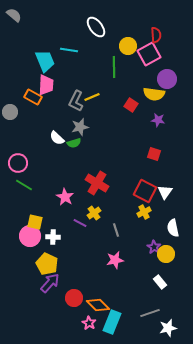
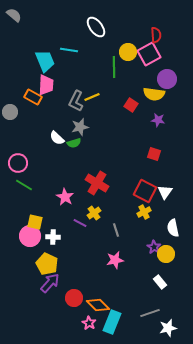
yellow circle at (128, 46): moved 6 px down
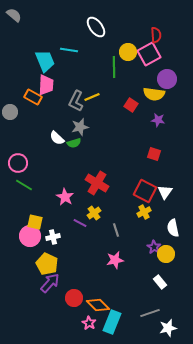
white cross at (53, 237): rotated 16 degrees counterclockwise
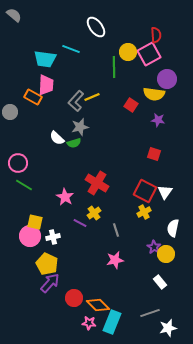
cyan line at (69, 50): moved 2 px right, 1 px up; rotated 12 degrees clockwise
cyan trapezoid at (45, 61): moved 2 px up; rotated 120 degrees clockwise
gray L-shape at (76, 101): rotated 15 degrees clockwise
white semicircle at (173, 228): rotated 24 degrees clockwise
pink star at (89, 323): rotated 24 degrees counterclockwise
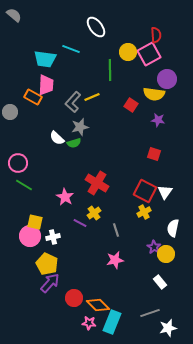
green line at (114, 67): moved 4 px left, 3 px down
gray L-shape at (76, 101): moved 3 px left, 1 px down
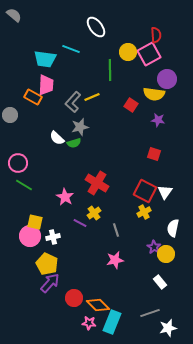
gray circle at (10, 112): moved 3 px down
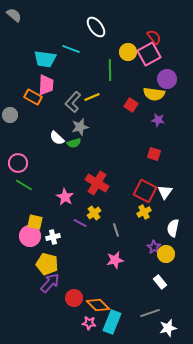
red semicircle at (156, 35): moved 2 px left, 2 px down; rotated 35 degrees counterclockwise
yellow pentagon at (47, 264): rotated 10 degrees counterclockwise
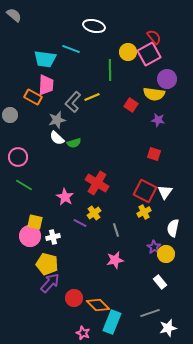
white ellipse at (96, 27): moved 2 px left, 1 px up; rotated 40 degrees counterclockwise
gray star at (80, 127): moved 23 px left, 7 px up
pink circle at (18, 163): moved 6 px up
pink star at (89, 323): moved 6 px left, 10 px down; rotated 16 degrees clockwise
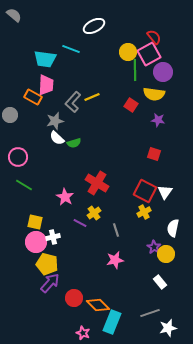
white ellipse at (94, 26): rotated 40 degrees counterclockwise
green line at (110, 70): moved 25 px right
purple circle at (167, 79): moved 4 px left, 7 px up
gray star at (57, 120): moved 2 px left, 1 px down
pink circle at (30, 236): moved 6 px right, 6 px down
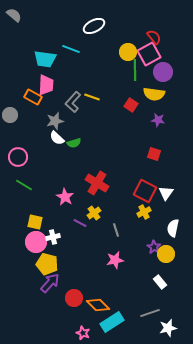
yellow line at (92, 97): rotated 42 degrees clockwise
white triangle at (165, 192): moved 1 px right, 1 px down
cyan rectangle at (112, 322): rotated 35 degrees clockwise
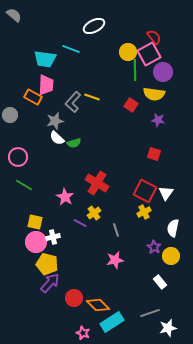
yellow circle at (166, 254): moved 5 px right, 2 px down
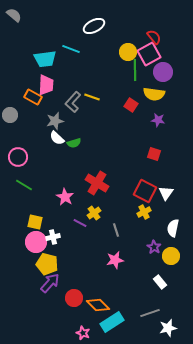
cyan trapezoid at (45, 59): rotated 15 degrees counterclockwise
